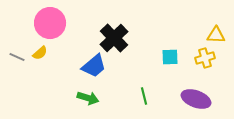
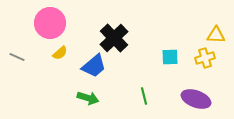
yellow semicircle: moved 20 px right
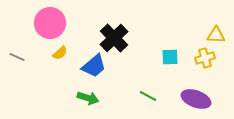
green line: moved 4 px right; rotated 48 degrees counterclockwise
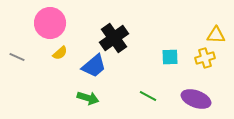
black cross: rotated 8 degrees clockwise
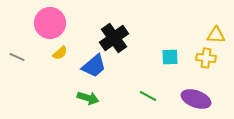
yellow cross: moved 1 px right; rotated 24 degrees clockwise
